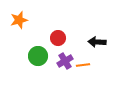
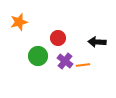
orange star: moved 2 px down
purple cross: rotated 21 degrees counterclockwise
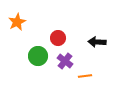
orange star: moved 2 px left; rotated 12 degrees counterclockwise
orange line: moved 2 px right, 11 px down
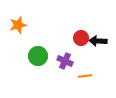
orange star: moved 1 px right, 3 px down; rotated 12 degrees clockwise
red circle: moved 23 px right
black arrow: moved 1 px right, 1 px up
purple cross: rotated 14 degrees counterclockwise
